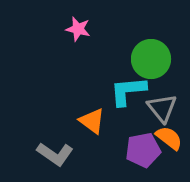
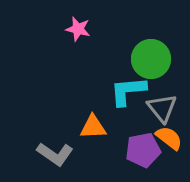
orange triangle: moved 1 px right, 6 px down; rotated 40 degrees counterclockwise
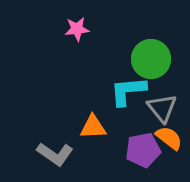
pink star: moved 1 px left; rotated 20 degrees counterclockwise
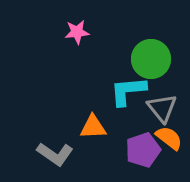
pink star: moved 3 px down
purple pentagon: rotated 8 degrees counterclockwise
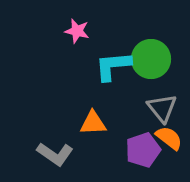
pink star: moved 1 px up; rotated 20 degrees clockwise
cyan L-shape: moved 15 px left, 25 px up
orange triangle: moved 4 px up
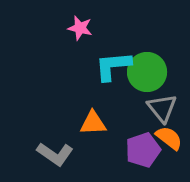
pink star: moved 3 px right, 3 px up
green circle: moved 4 px left, 13 px down
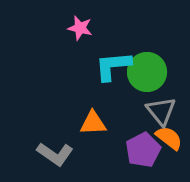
gray triangle: moved 1 px left, 3 px down
purple pentagon: rotated 8 degrees counterclockwise
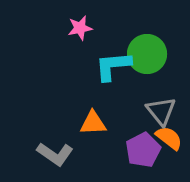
pink star: rotated 25 degrees counterclockwise
green circle: moved 18 px up
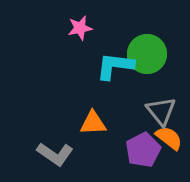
cyan L-shape: moved 2 px right; rotated 12 degrees clockwise
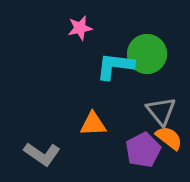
orange triangle: moved 1 px down
gray L-shape: moved 13 px left
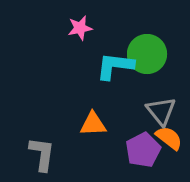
gray L-shape: rotated 117 degrees counterclockwise
